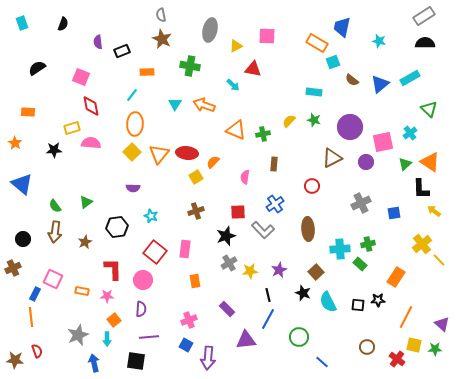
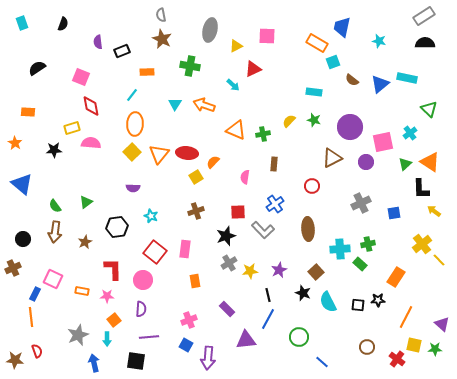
red triangle at (253, 69): rotated 36 degrees counterclockwise
cyan rectangle at (410, 78): moved 3 px left; rotated 42 degrees clockwise
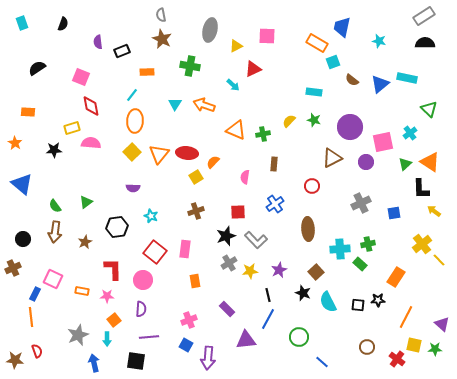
orange ellipse at (135, 124): moved 3 px up
gray L-shape at (263, 230): moved 7 px left, 10 px down
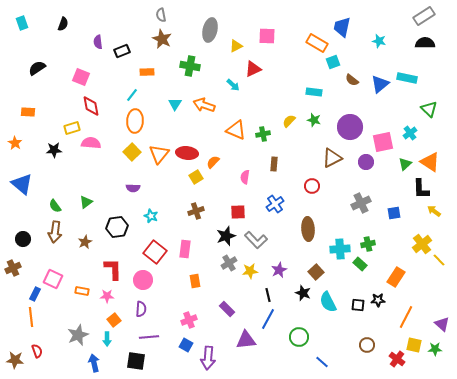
brown circle at (367, 347): moved 2 px up
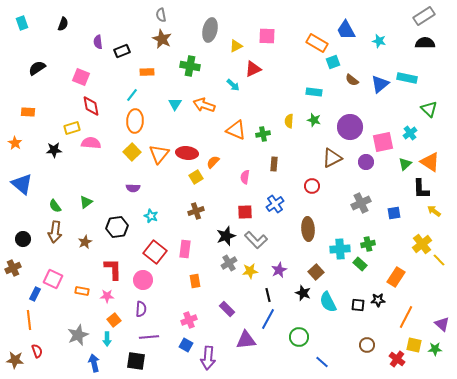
blue trapezoid at (342, 27): moved 4 px right, 3 px down; rotated 40 degrees counterclockwise
yellow semicircle at (289, 121): rotated 40 degrees counterclockwise
red square at (238, 212): moved 7 px right
orange line at (31, 317): moved 2 px left, 3 px down
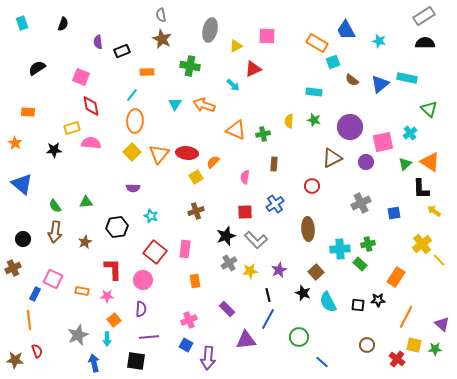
green triangle at (86, 202): rotated 32 degrees clockwise
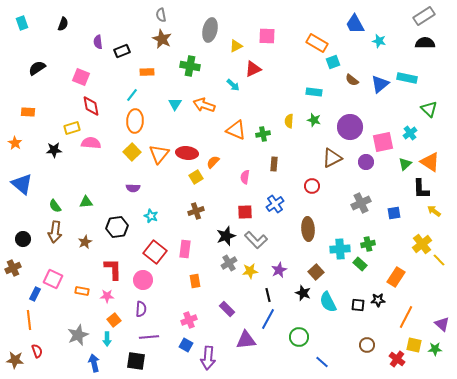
blue trapezoid at (346, 30): moved 9 px right, 6 px up
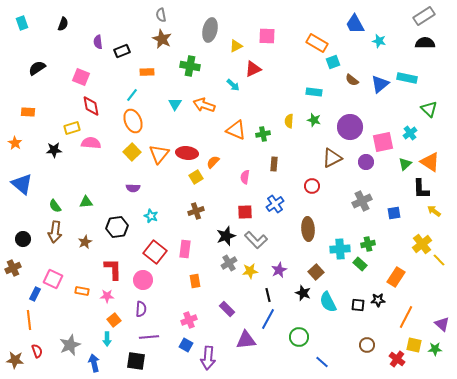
orange ellipse at (135, 121): moved 2 px left; rotated 25 degrees counterclockwise
gray cross at (361, 203): moved 1 px right, 2 px up
gray star at (78, 335): moved 8 px left, 10 px down
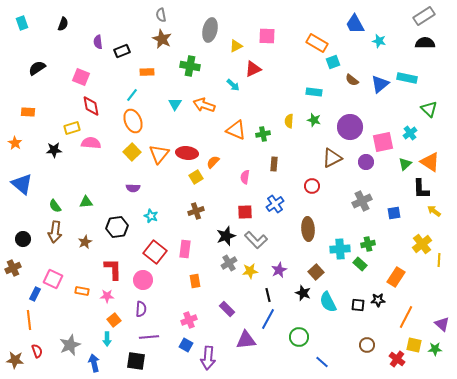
yellow line at (439, 260): rotated 48 degrees clockwise
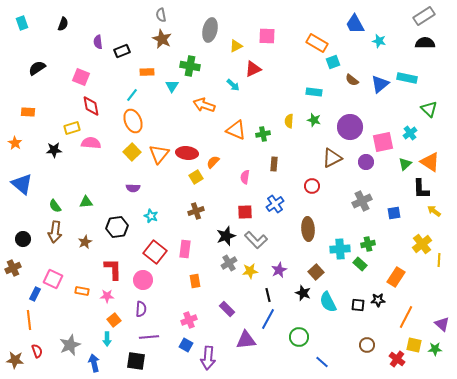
cyan triangle at (175, 104): moved 3 px left, 18 px up
